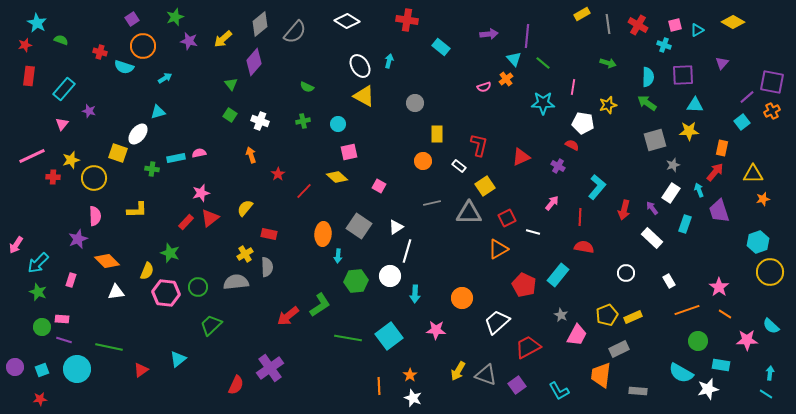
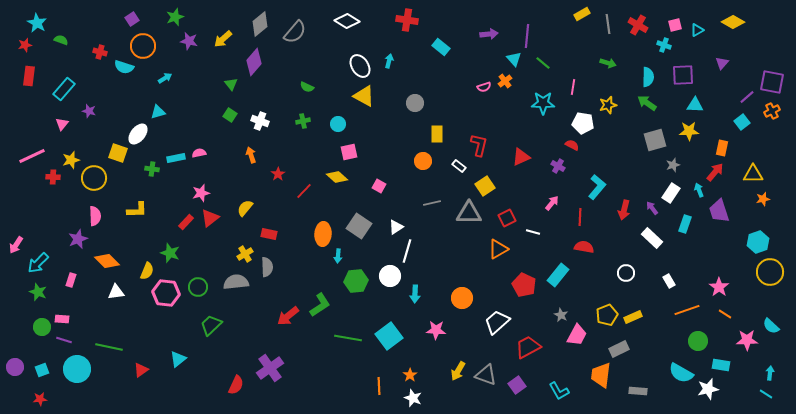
orange cross at (506, 79): moved 1 px left, 2 px down
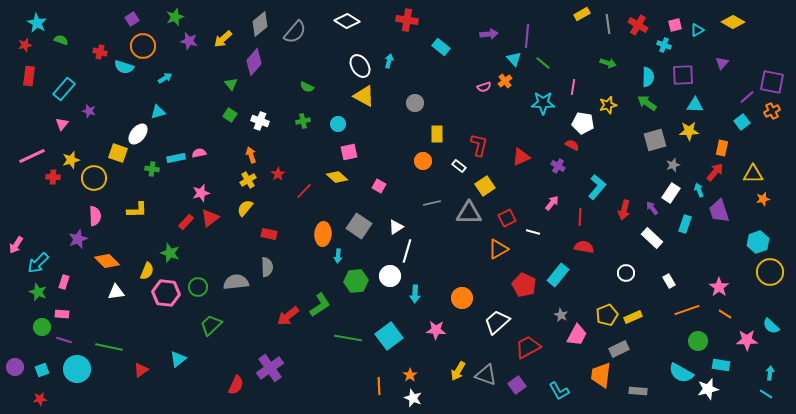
yellow cross at (245, 254): moved 3 px right, 74 px up
pink rectangle at (71, 280): moved 7 px left, 2 px down
pink rectangle at (62, 319): moved 5 px up
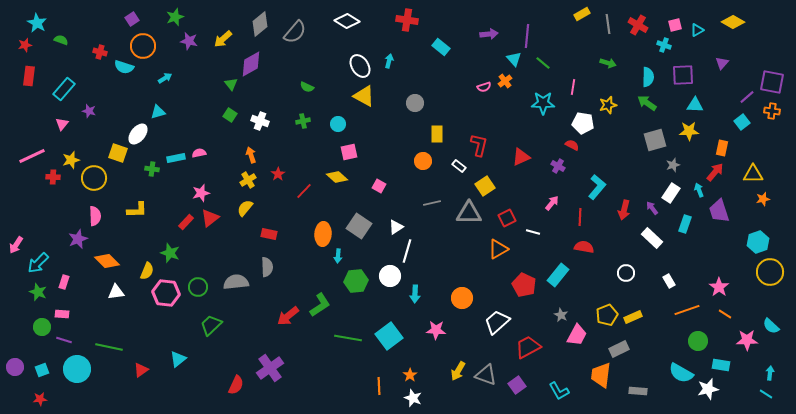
purple diamond at (254, 62): moved 3 px left, 2 px down; rotated 20 degrees clockwise
orange cross at (772, 111): rotated 35 degrees clockwise
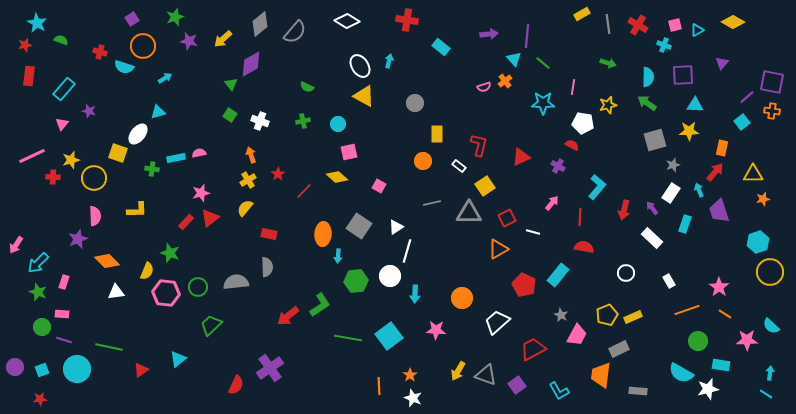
red trapezoid at (528, 347): moved 5 px right, 2 px down
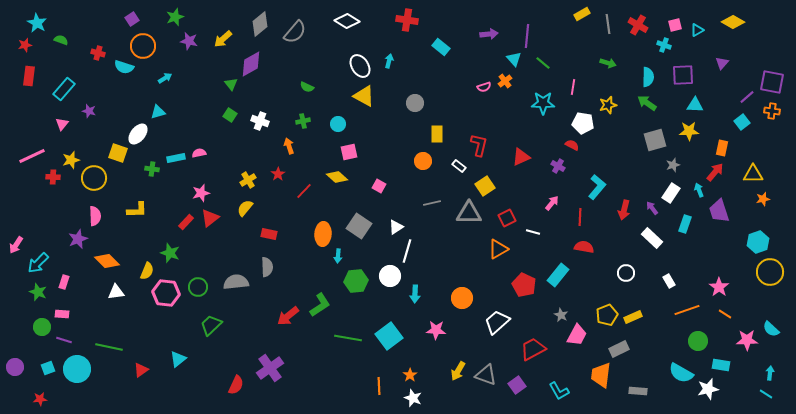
red cross at (100, 52): moved 2 px left, 1 px down
orange arrow at (251, 155): moved 38 px right, 9 px up
cyan semicircle at (771, 326): moved 3 px down
cyan square at (42, 370): moved 6 px right, 2 px up
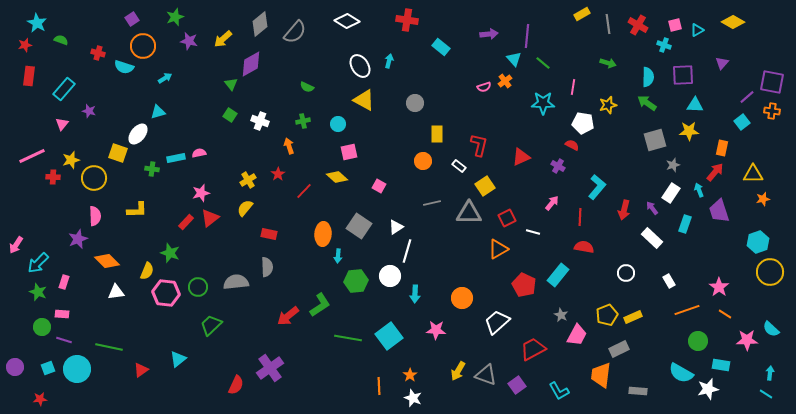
yellow triangle at (364, 96): moved 4 px down
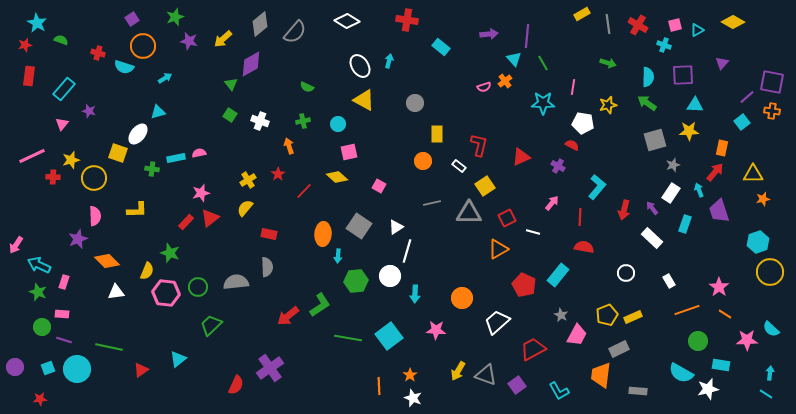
green line at (543, 63): rotated 21 degrees clockwise
cyan arrow at (38, 263): moved 1 px right, 2 px down; rotated 70 degrees clockwise
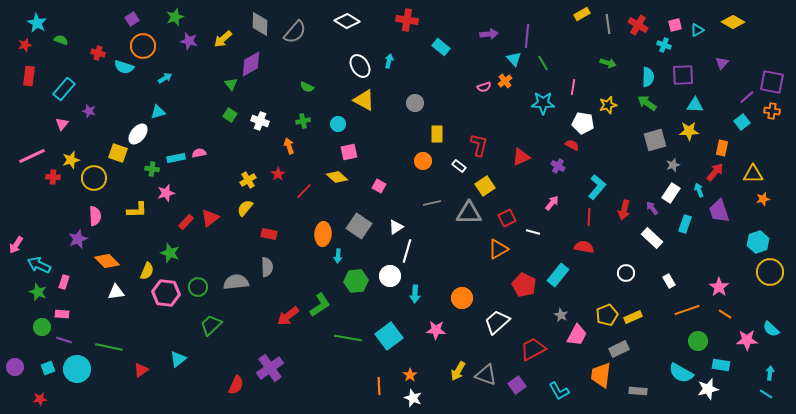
gray diamond at (260, 24): rotated 50 degrees counterclockwise
pink star at (201, 193): moved 35 px left
red line at (580, 217): moved 9 px right
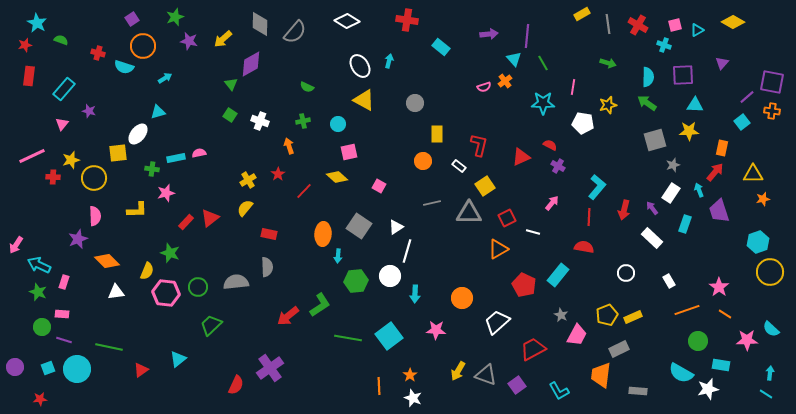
red semicircle at (572, 145): moved 22 px left
yellow square at (118, 153): rotated 24 degrees counterclockwise
